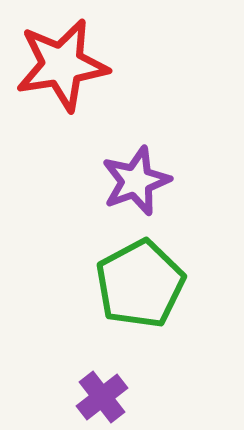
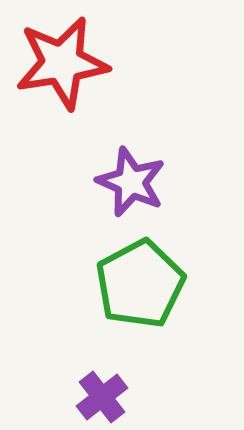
red star: moved 2 px up
purple star: moved 5 px left, 1 px down; rotated 28 degrees counterclockwise
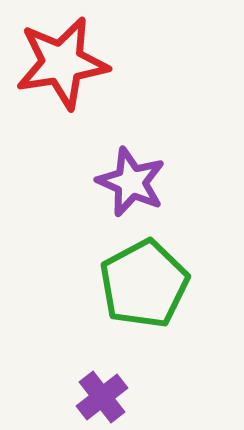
green pentagon: moved 4 px right
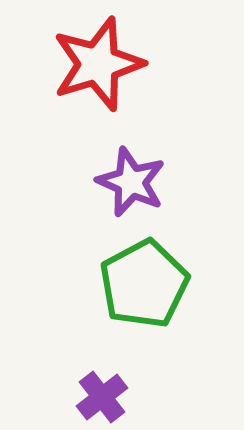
red star: moved 36 px right, 1 px down; rotated 8 degrees counterclockwise
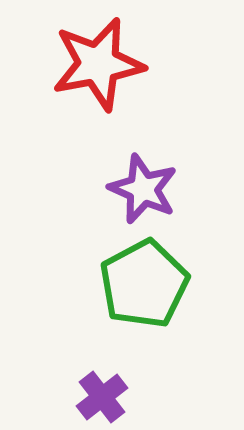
red star: rotated 6 degrees clockwise
purple star: moved 12 px right, 7 px down
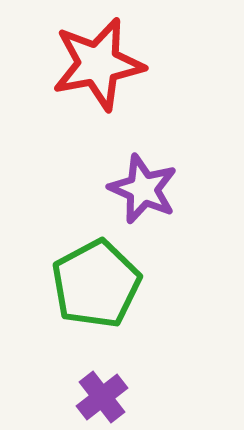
green pentagon: moved 48 px left
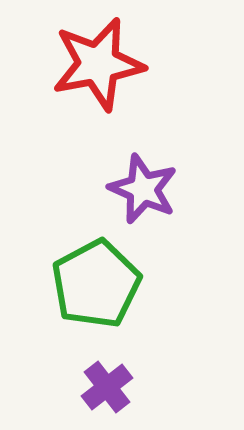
purple cross: moved 5 px right, 10 px up
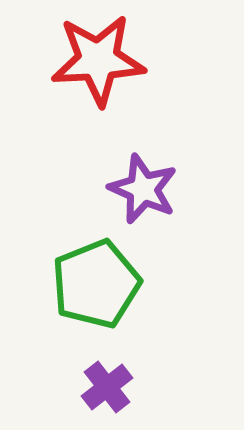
red star: moved 4 px up; rotated 8 degrees clockwise
green pentagon: rotated 6 degrees clockwise
